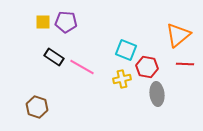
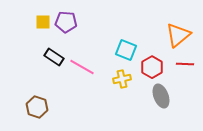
red hexagon: moved 5 px right; rotated 20 degrees clockwise
gray ellipse: moved 4 px right, 2 px down; rotated 15 degrees counterclockwise
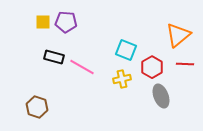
black rectangle: rotated 18 degrees counterclockwise
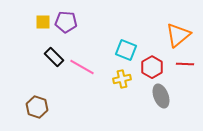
black rectangle: rotated 30 degrees clockwise
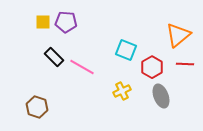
yellow cross: moved 12 px down; rotated 12 degrees counterclockwise
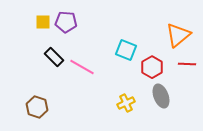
red line: moved 2 px right
yellow cross: moved 4 px right, 12 px down
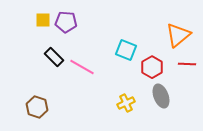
yellow square: moved 2 px up
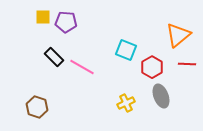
yellow square: moved 3 px up
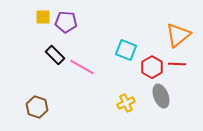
black rectangle: moved 1 px right, 2 px up
red line: moved 10 px left
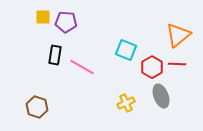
black rectangle: rotated 54 degrees clockwise
